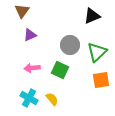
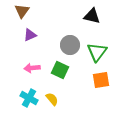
black triangle: rotated 36 degrees clockwise
green triangle: rotated 10 degrees counterclockwise
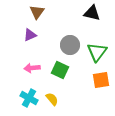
brown triangle: moved 15 px right, 1 px down
black triangle: moved 3 px up
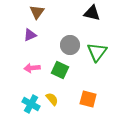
orange square: moved 13 px left, 19 px down; rotated 24 degrees clockwise
cyan cross: moved 2 px right, 6 px down
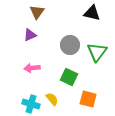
green square: moved 9 px right, 7 px down
cyan cross: rotated 12 degrees counterclockwise
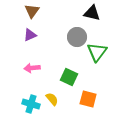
brown triangle: moved 5 px left, 1 px up
gray circle: moved 7 px right, 8 px up
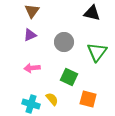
gray circle: moved 13 px left, 5 px down
